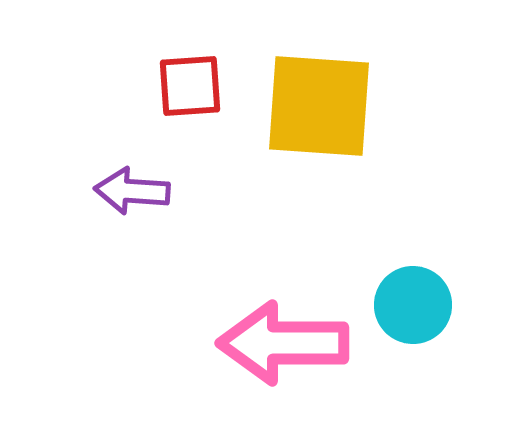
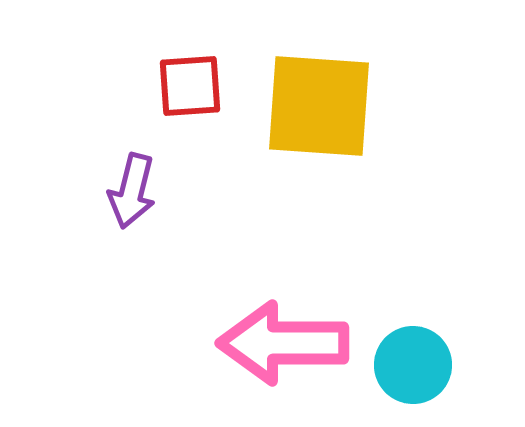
purple arrow: rotated 80 degrees counterclockwise
cyan circle: moved 60 px down
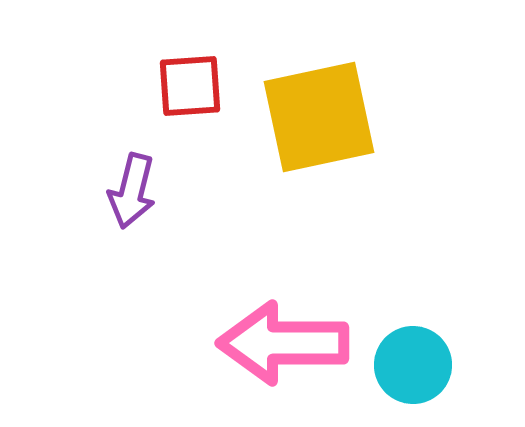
yellow square: moved 11 px down; rotated 16 degrees counterclockwise
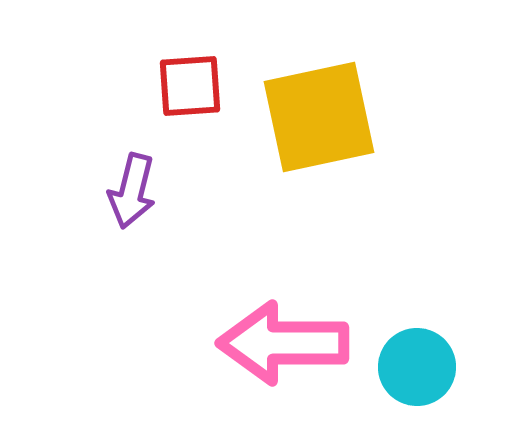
cyan circle: moved 4 px right, 2 px down
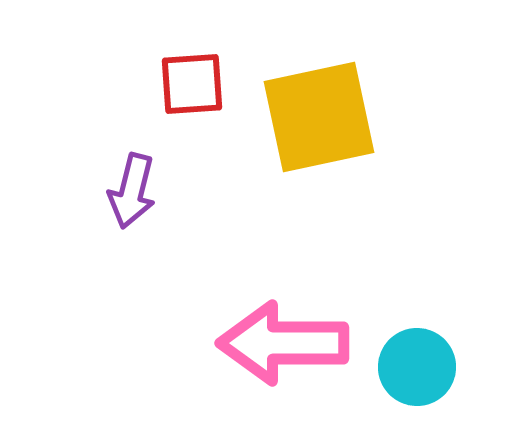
red square: moved 2 px right, 2 px up
